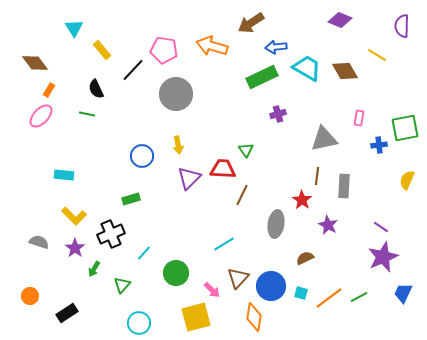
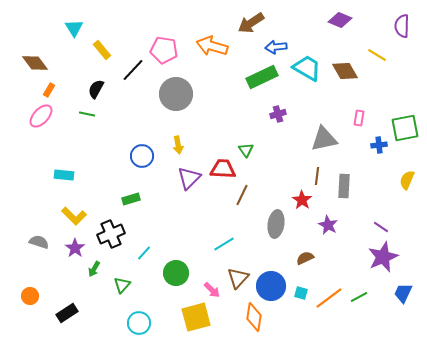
black semicircle at (96, 89): rotated 54 degrees clockwise
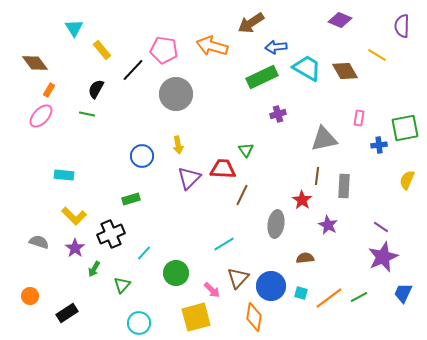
brown semicircle at (305, 258): rotated 18 degrees clockwise
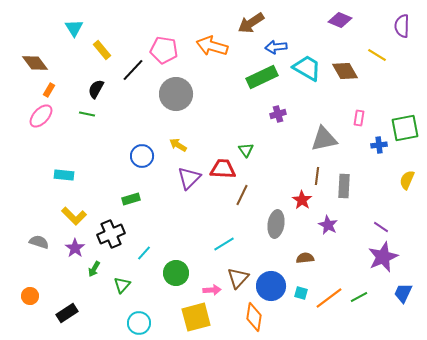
yellow arrow at (178, 145): rotated 132 degrees clockwise
pink arrow at (212, 290): rotated 48 degrees counterclockwise
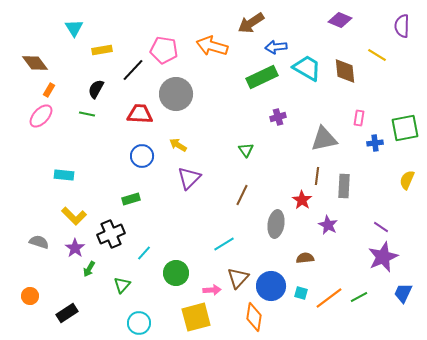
yellow rectangle at (102, 50): rotated 60 degrees counterclockwise
brown diamond at (345, 71): rotated 24 degrees clockwise
purple cross at (278, 114): moved 3 px down
blue cross at (379, 145): moved 4 px left, 2 px up
red trapezoid at (223, 169): moved 83 px left, 55 px up
green arrow at (94, 269): moved 5 px left
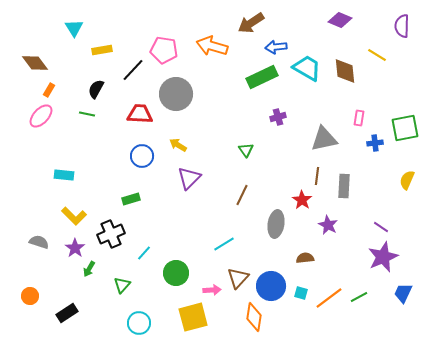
yellow square at (196, 317): moved 3 px left
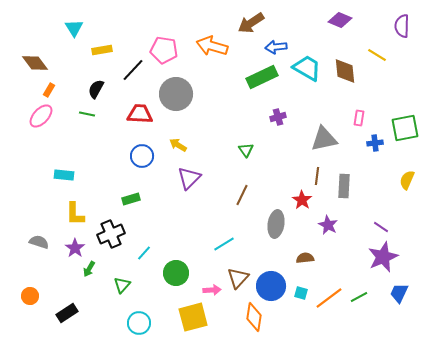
yellow L-shape at (74, 216): moved 1 px right, 2 px up; rotated 45 degrees clockwise
blue trapezoid at (403, 293): moved 4 px left
